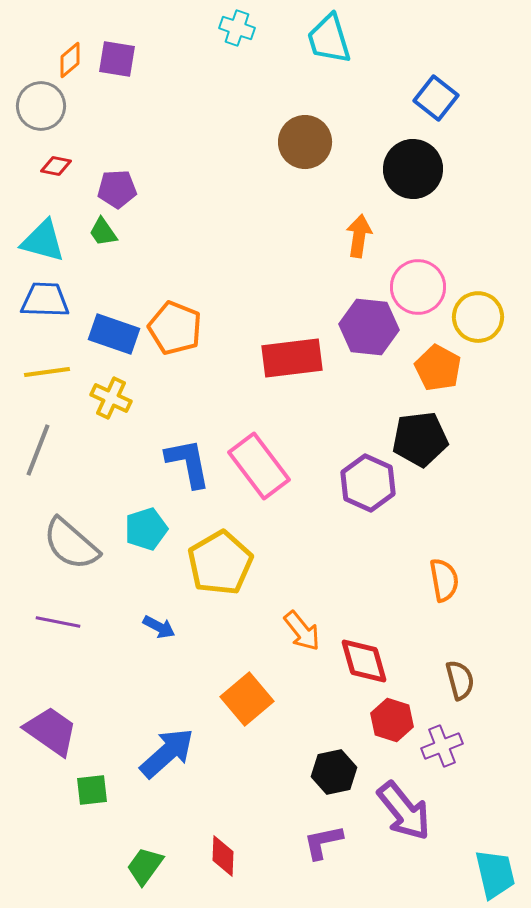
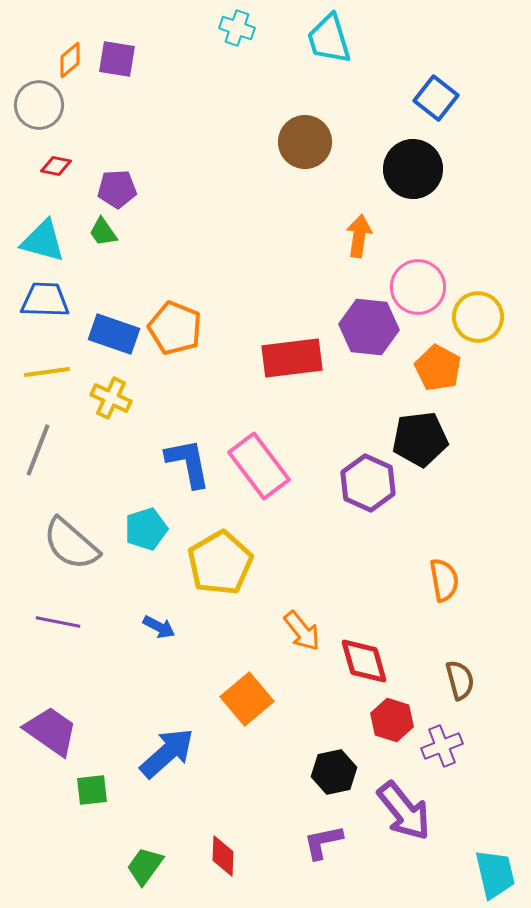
gray circle at (41, 106): moved 2 px left, 1 px up
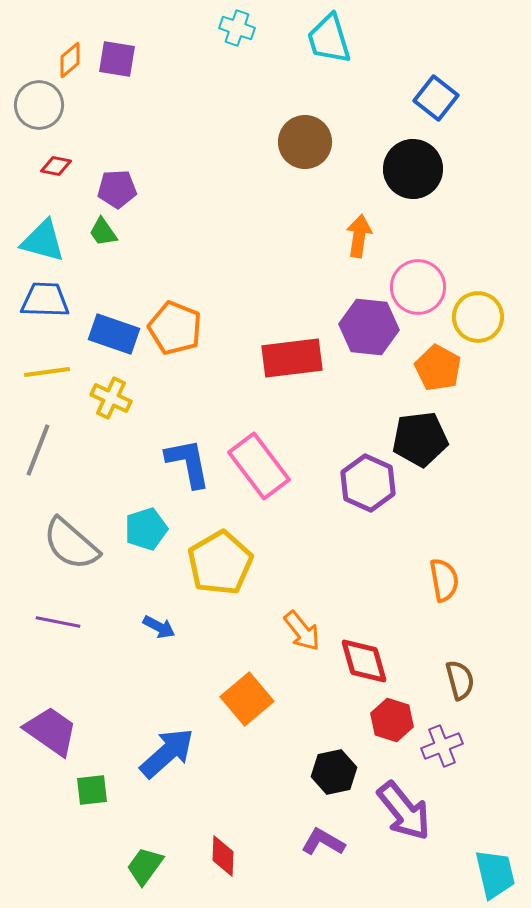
purple L-shape at (323, 842): rotated 42 degrees clockwise
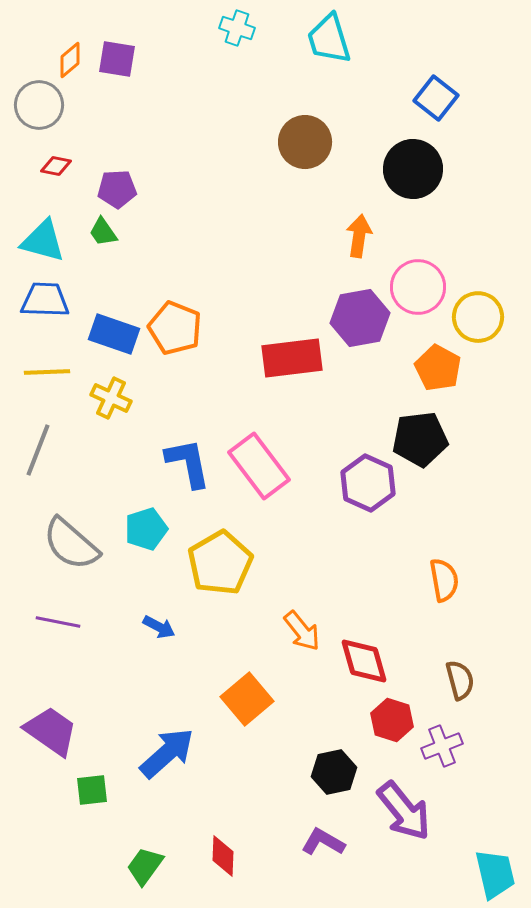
purple hexagon at (369, 327): moved 9 px left, 9 px up; rotated 16 degrees counterclockwise
yellow line at (47, 372): rotated 6 degrees clockwise
